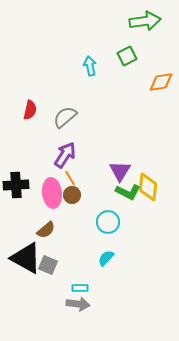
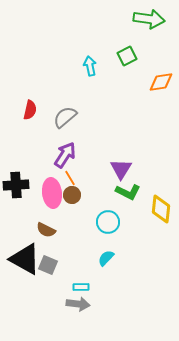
green arrow: moved 4 px right, 2 px up; rotated 16 degrees clockwise
purple triangle: moved 1 px right, 2 px up
yellow diamond: moved 13 px right, 22 px down
brown semicircle: rotated 66 degrees clockwise
black triangle: moved 1 px left, 1 px down
cyan rectangle: moved 1 px right, 1 px up
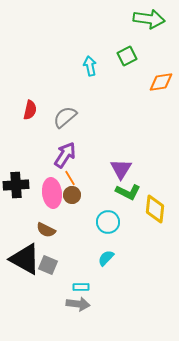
yellow diamond: moved 6 px left
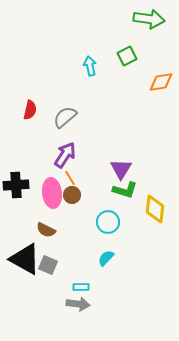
green L-shape: moved 3 px left, 2 px up; rotated 10 degrees counterclockwise
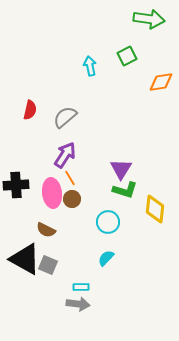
brown circle: moved 4 px down
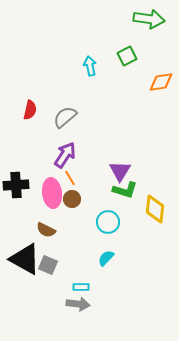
purple triangle: moved 1 px left, 2 px down
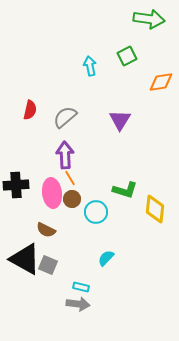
purple arrow: rotated 36 degrees counterclockwise
purple triangle: moved 51 px up
cyan circle: moved 12 px left, 10 px up
cyan rectangle: rotated 14 degrees clockwise
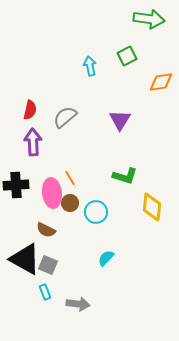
purple arrow: moved 32 px left, 13 px up
green L-shape: moved 14 px up
brown circle: moved 2 px left, 4 px down
yellow diamond: moved 3 px left, 2 px up
cyan rectangle: moved 36 px left, 5 px down; rotated 56 degrees clockwise
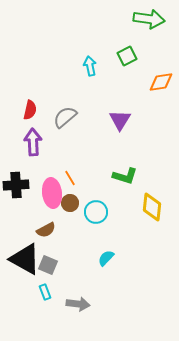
brown semicircle: rotated 54 degrees counterclockwise
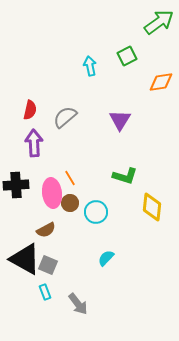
green arrow: moved 10 px right, 3 px down; rotated 44 degrees counterclockwise
purple arrow: moved 1 px right, 1 px down
gray arrow: rotated 45 degrees clockwise
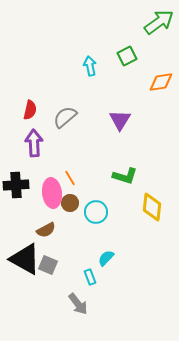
cyan rectangle: moved 45 px right, 15 px up
